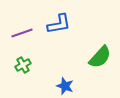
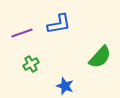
green cross: moved 8 px right, 1 px up
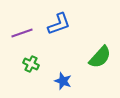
blue L-shape: rotated 10 degrees counterclockwise
green cross: rotated 35 degrees counterclockwise
blue star: moved 2 px left, 5 px up
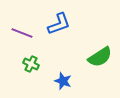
purple line: rotated 40 degrees clockwise
green semicircle: rotated 15 degrees clockwise
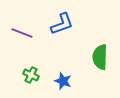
blue L-shape: moved 3 px right
green semicircle: rotated 125 degrees clockwise
green cross: moved 11 px down
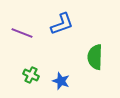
green semicircle: moved 5 px left
blue star: moved 2 px left
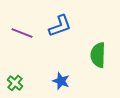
blue L-shape: moved 2 px left, 2 px down
green semicircle: moved 3 px right, 2 px up
green cross: moved 16 px left, 8 px down; rotated 14 degrees clockwise
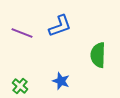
green cross: moved 5 px right, 3 px down
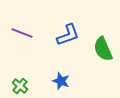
blue L-shape: moved 8 px right, 9 px down
green semicircle: moved 5 px right, 6 px up; rotated 25 degrees counterclockwise
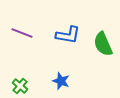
blue L-shape: rotated 30 degrees clockwise
green semicircle: moved 5 px up
